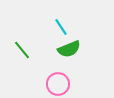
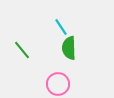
green semicircle: moved 1 px up; rotated 110 degrees clockwise
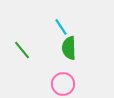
pink circle: moved 5 px right
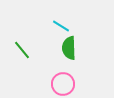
cyan line: moved 1 px up; rotated 24 degrees counterclockwise
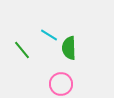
cyan line: moved 12 px left, 9 px down
pink circle: moved 2 px left
